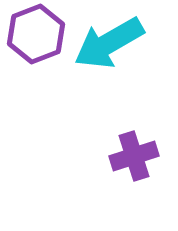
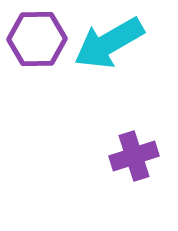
purple hexagon: moved 1 px right, 5 px down; rotated 20 degrees clockwise
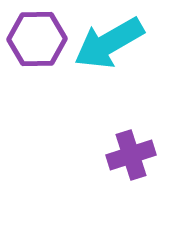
purple cross: moved 3 px left, 1 px up
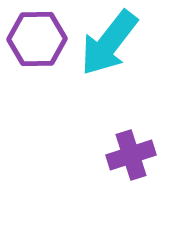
cyan arrow: rotated 22 degrees counterclockwise
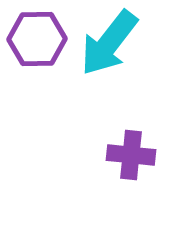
purple cross: rotated 24 degrees clockwise
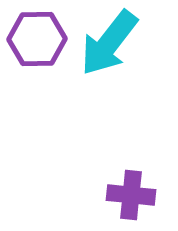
purple cross: moved 40 px down
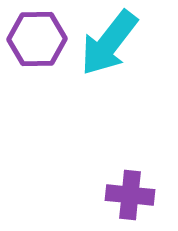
purple cross: moved 1 px left
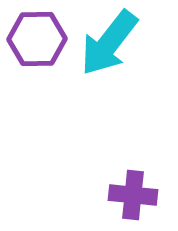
purple cross: moved 3 px right
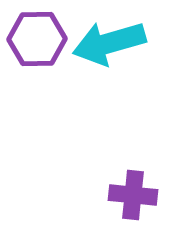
cyan arrow: rotated 36 degrees clockwise
